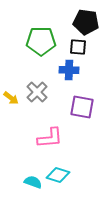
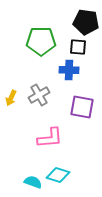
gray cross: moved 2 px right, 3 px down; rotated 15 degrees clockwise
yellow arrow: rotated 77 degrees clockwise
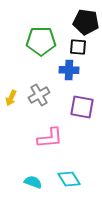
cyan diamond: moved 11 px right, 4 px down; rotated 40 degrees clockwise
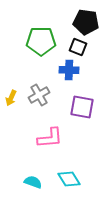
black square: rotated 18 degrees clockwise
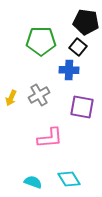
black square: rotated 18 degrees clockwise
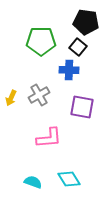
pink L-shape: moved 1 px left
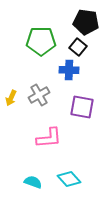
cyan diamond: rotated 10 degrees counterclockwise
